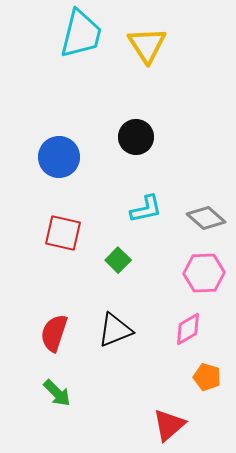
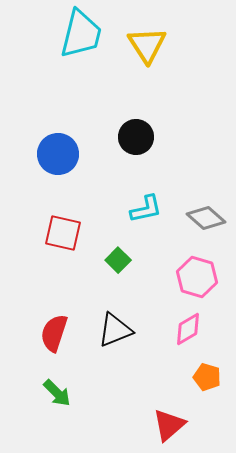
blue circle: moved 1 px left, 3 px up
pink hexagon: moved 7 px left, 4 px down; rotated 18 degrees clockwise
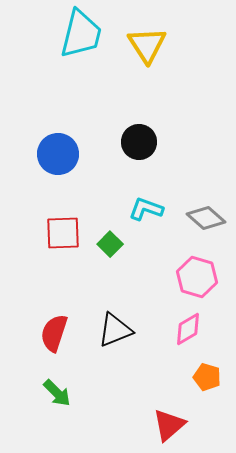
black circle: moved 3 px right, 5 px down
cyan L-shape: rotated 148 degrees counterclockwise
red square: rotated 15 degrees counterclockwise
green square: moved 8 px left, 16 px up
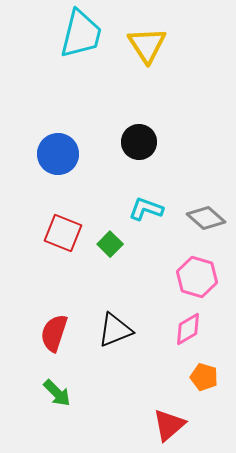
red square: rotated 24 degrees clockwise
orange pentagon: moved 3 px left
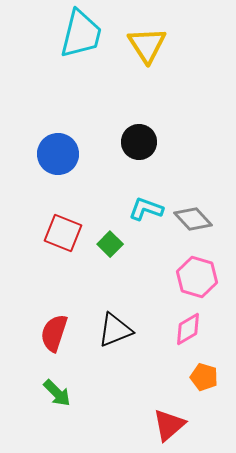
gray diamond: moved 13 px left, 1 px down; rotated 6 degrees clockwise
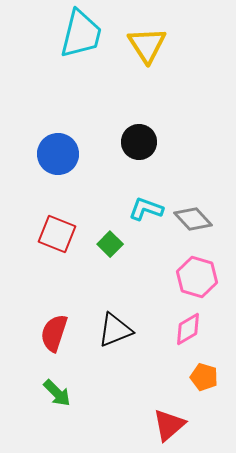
red square: moved 6 px left, 1 px down
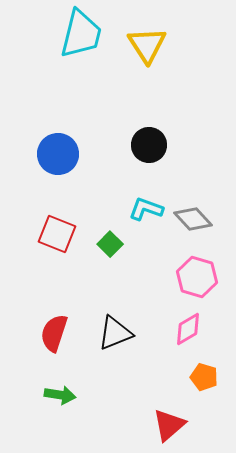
black circle: moved 10 px right, 3 px down
black triangle: moved 3 px down
green arrow: moved 3 px right, 2 px down; rotated 36 degrees counterclockwise
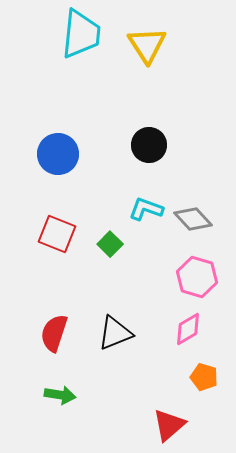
cyan trapezoid: rotated 8 degrees counterclockwise
